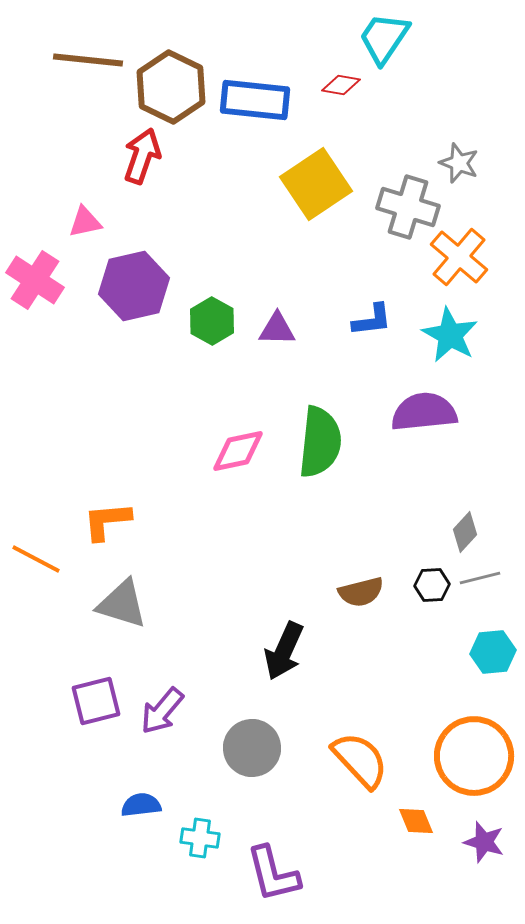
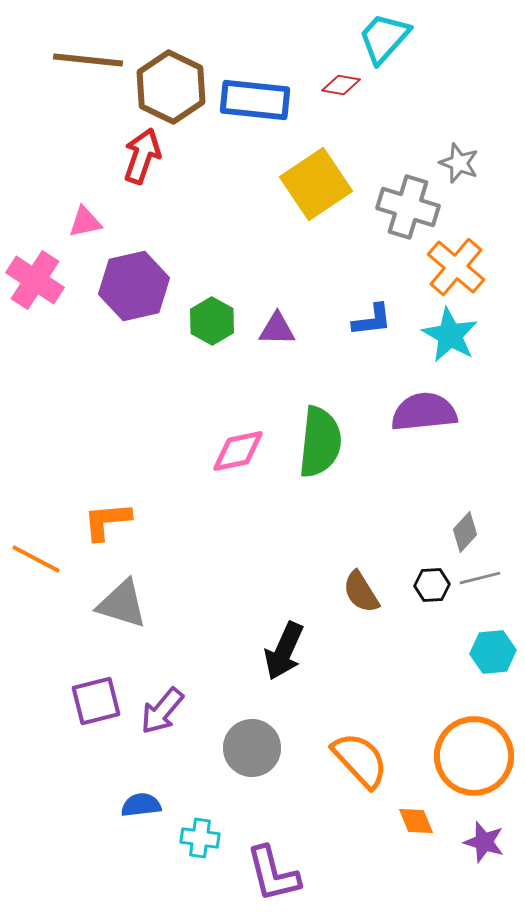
cyan trapezoid: rotated 8 degrees clockwise
orange cross: moved 3 px left, 10 px down
brown semicircle: rotated 72 degrees clockwise
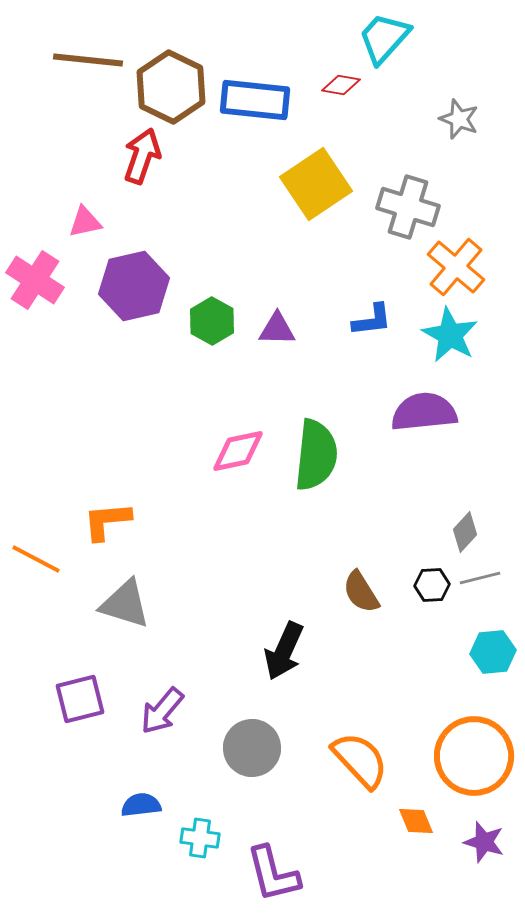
gray star: moved 44 px up
green semicircle: moved 4 px left, 13 px down
gray triangle: moved 3 px right
purple square: moved 16 px left, 2 px up
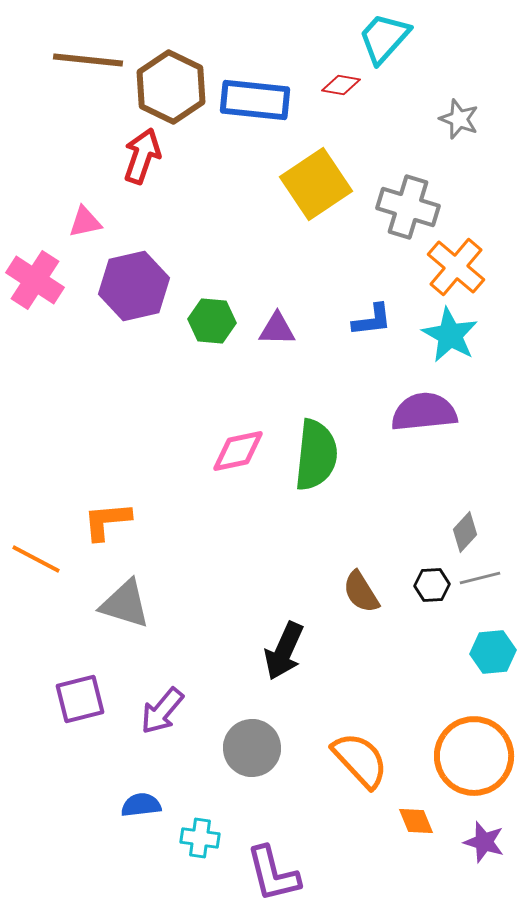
green hexagon: rotated 24 degrees counterclockwise
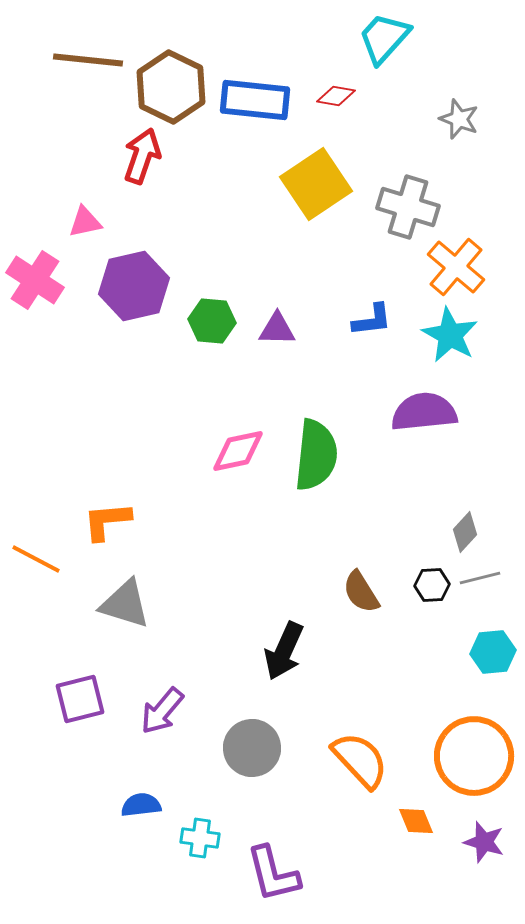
red diamond: moved 5 px left, 11 px down
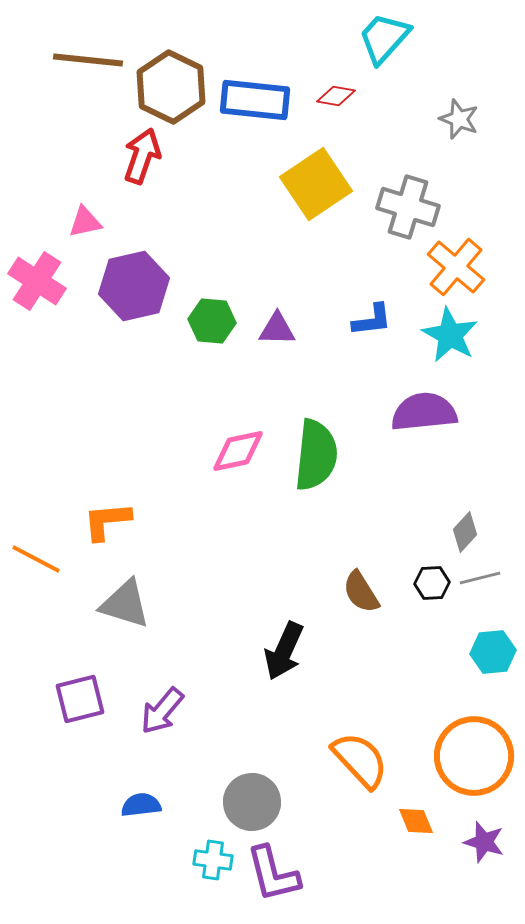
pink cross: moved 2 px right, 1 px down
black hexagon: moved 2 px up
gray circle: moved 54 px down
cyan cross: moved 13 px right, 22 px down
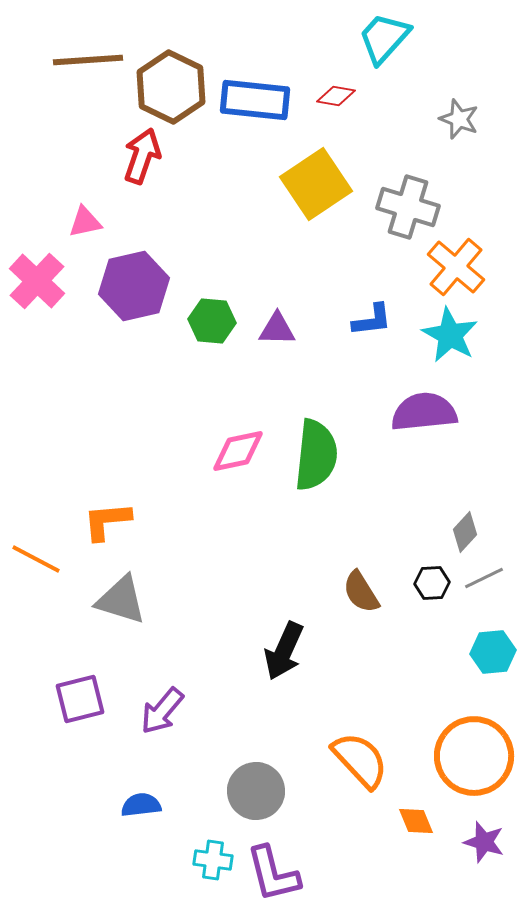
brown line: rotated 10 degrees counterclockwise
pink cross: rotated 10 degrees clockwise
gray line: moved 4 px right; rotated 12 degrees counterclockwise
gray triangle: moved 4 px left, 4 px up
gray circle: moved 4 px right, 11 px up
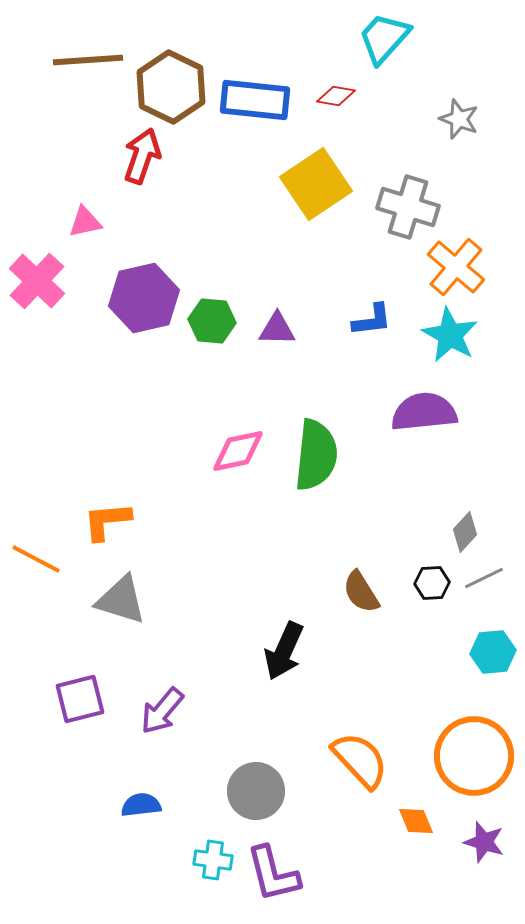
purple hexagon: moved 10 px right, 12 px down
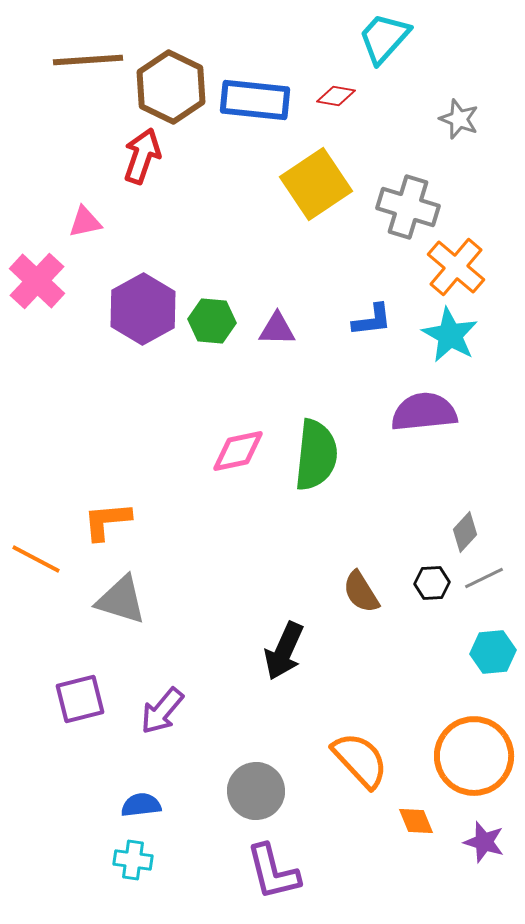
purple hexagon: moved 1 px left, 11 px down; rotated 16 degrees counterclockwise
cyan cross: moved 80 px left
purple L-shape: moved 2 px up
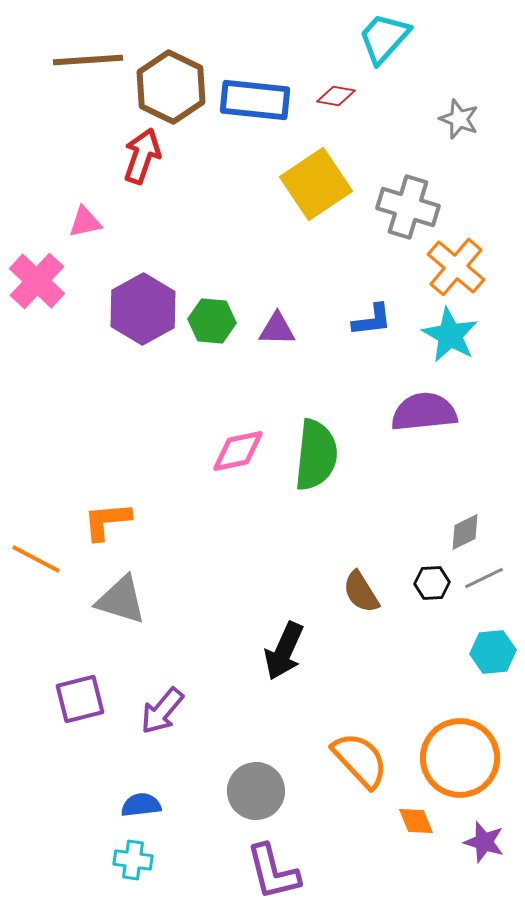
gray diamond: rotated 21 degrees clockwise
orange circle: moved 14 px left, 2 px down
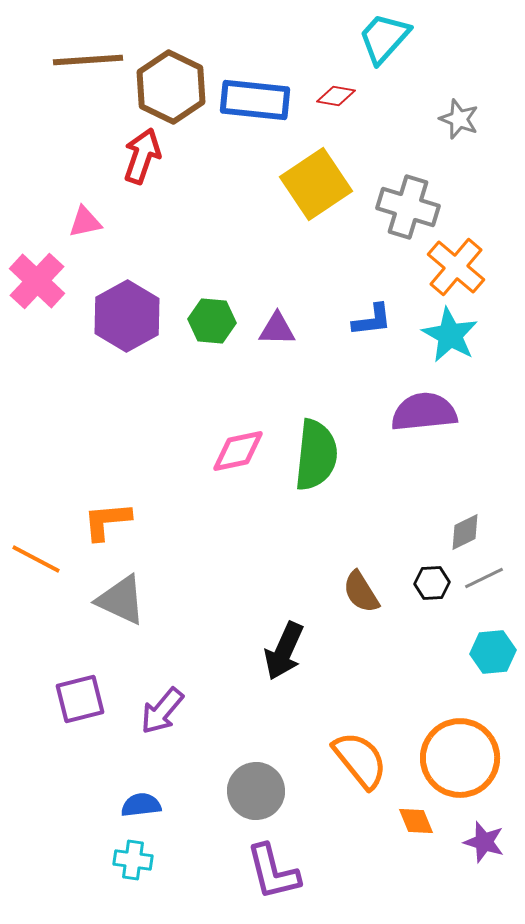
purple hexagon: moved 16 px left, 7 px down
gray triangle: rotated 8 degrees clockwise
orange semicircle: rotated 4 degrees clockwise
